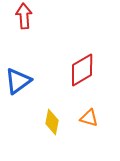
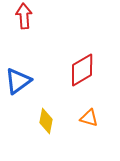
yellow diamond: moved 6 px left, 1 px up
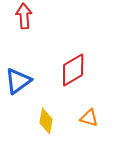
red diamond: moved 9 px left
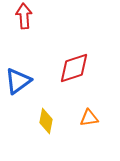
red diamond: moved 1 px right, 2 px up; rotated 12 degrees clockwise
orange triangle: rotated 24 degrees counterclockwise
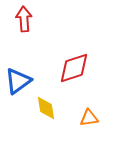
red arrow: moved 3 px down
yellow diamond: moved 13 px up; rotated 20 degrees counterclockwise
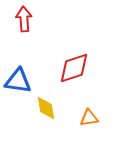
blue triangle: rotated 44 degrees clockwise
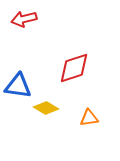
red arrow: rotated 100 degrees counterclockwise
blue triangle: moved 5 px down
yellow diamond: rotated 50 degrees counterclockwise
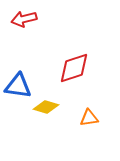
yellow diamond: moved 1 px up; rotated 15 degrees counterclockwise
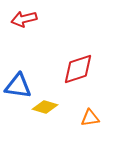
red diamond: moved 4 px right, 1 px down
yellow diamond: moved 1 px left
orange triangle: moved 1 px right
